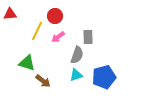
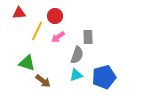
red triangle: moved 9 px right, 1 px up
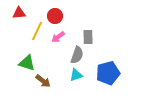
blue pentagon: moved 4 px right, 4 px up
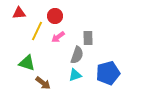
gray rectangle: moved 1 px down
cyan triangle: moved 1 px left
brown arrow: moved 2 px down
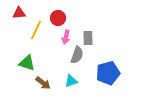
red circle: moved 3 px right, 2 px down
yellow line: moved 1 px left, 1 px up
pink arrow: moved 8 px right; rotated 40 degrees counterclockwise
cyan triangle: moved 4 px left, 6 px down
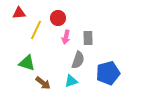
gray semicircle: moved 1 px right, 5 px down
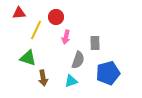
red circle: moved 2 px left, 1 px up
gray rectangle: moved 7 px right, 5 px down
green triangle: moved 1 px right, 5 px up
brown arrow: moved 5 px up; rotated 42 degrees clockwise
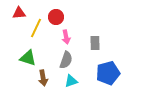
yellow line: moved 2 px up
pink arrow: rotated 24 degrees counterclockwise
gray semicircle: moved 12 px left
